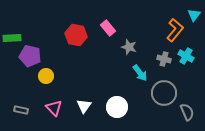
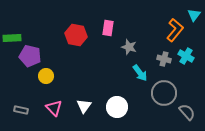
pink rectangle: rotated 49 degrees clockwise
gray semicircle: rotated 18 degrees counterclockwise
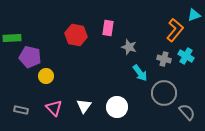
cyan triangle: rotated 32 degrees clockwise
purple pentagon: moved 1 px down
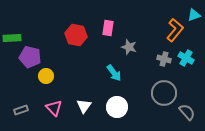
cyan cross: moved 2 px down
cyan arrow: moved 26 px left
gray rectangle: rotated 32 degrees counterclockwise
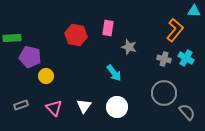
cyan triangle: moved 4 px up; rotated 24 degrees clockwise
gray rectangle: moved 5 px up
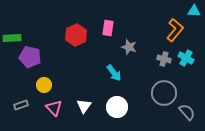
red hexagon: rotated 25 degrees clockwise
yellow circle: moved 2 px left, 9 px down
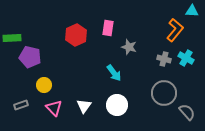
cyan triangle: moved 2 px left
white circle: moved 2 px up
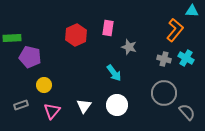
pink triangle: moved 2 px left, 3 px down; rotated 24 degrees clockwise
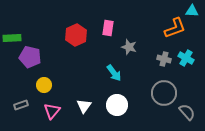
orange L-shape: moved 2 px up; rotated 30 degrees clockwise
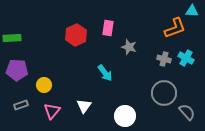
purple pentagon: moved 13 px left, 13 px down; rotated 10 degrees counterclockwise
cyan arrow: moved 9 px left
white circle: moved 8 px right, 11 px down
